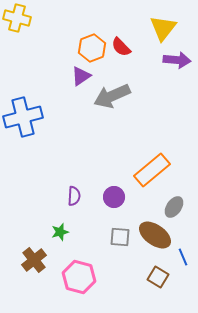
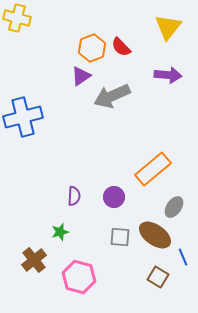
yellow triangle: moved 5 px right, 1 px up
purple arrow: moved 9 px left, 15 px down
orange rectangle: moved 1 px right, 1 px up
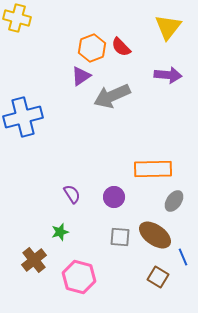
orange rectangle: rotated 39 degrees clockwise
purple semicircle: moved 2 px left, 2 px up; rotated 36 degrees counterclockwise
gray ellipse: moved 6 px up
